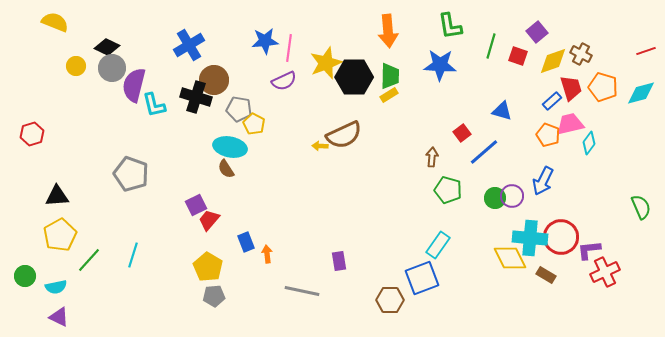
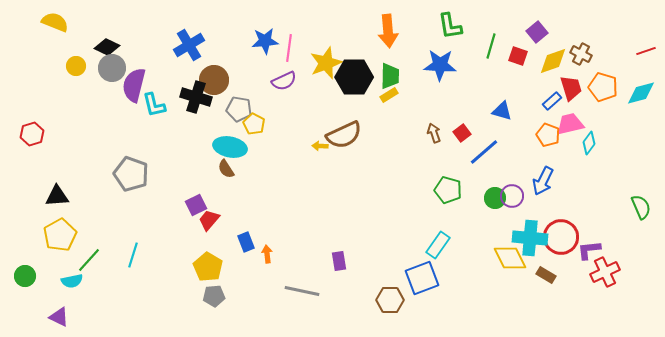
brown arrow at (432, 157): moved 2 px right, 24 px up; rotated 24 degrees counterclockwise
cyan semicircle at (56, 287): moved 16 px right, 6 px up
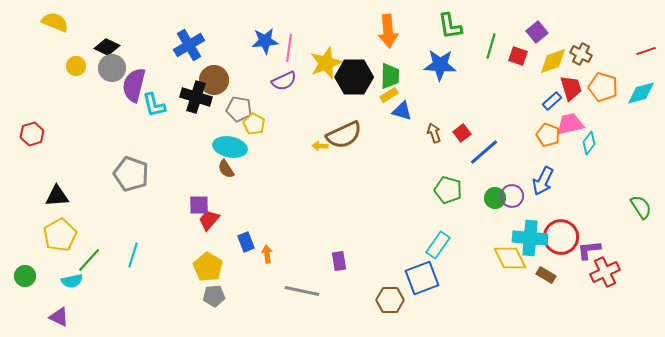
blue triangle at (502, 111): moved 100 px left
purple square at (196, 205): moved 3 px right; rotated 25 degrees clockwise
green semicircle at (641, 207): rotated 10 degrees counterclockwise
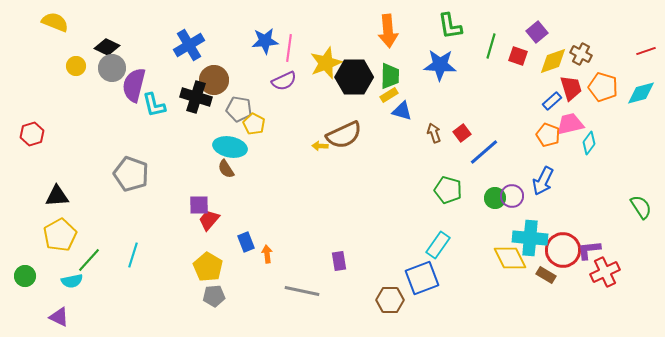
red circle at (561, 237): moved 2 px right, 13 px down
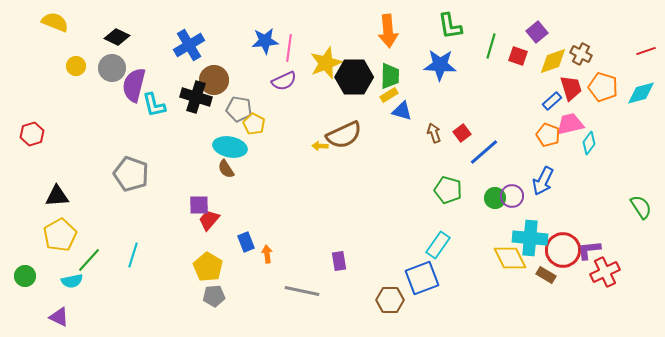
black diamond at (107, 47): moved 10 px right, 10 px up
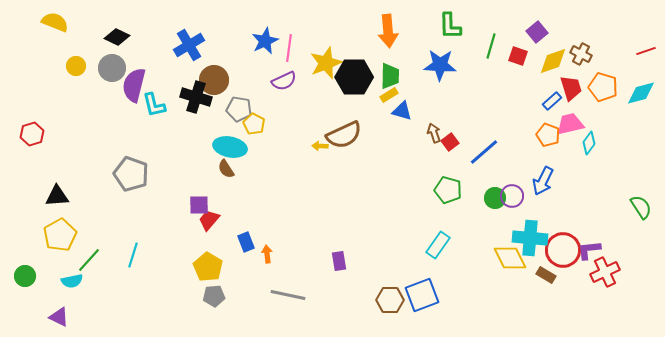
green L-shape at (450, 26): rotated 8 degrees clockwise
blue star at (265, 41): rotated 20 degrees counterclockwise
red square at (462, 133): moved 12 px left, 9 px down
blue square at (422, 278): moved 17 px down
gray line at (302, 291): moved 14 px left, 4 px down
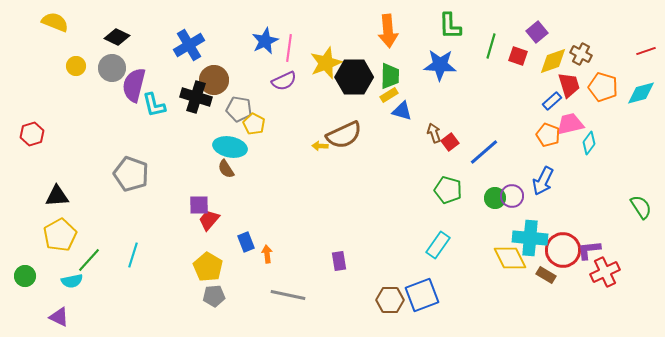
red trapezoid at (571, 88): moved 2 px left, 3 px up
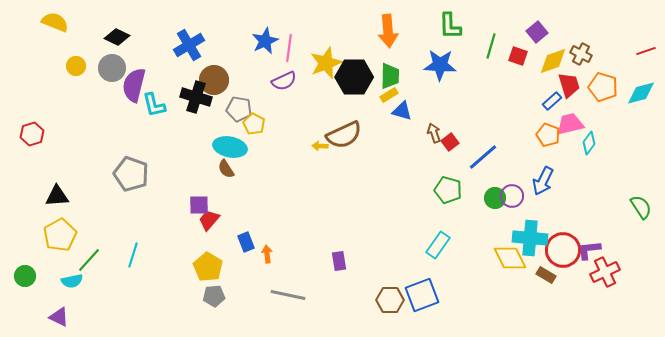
blue line at (484, 152): moved 1 px left, 5 px down
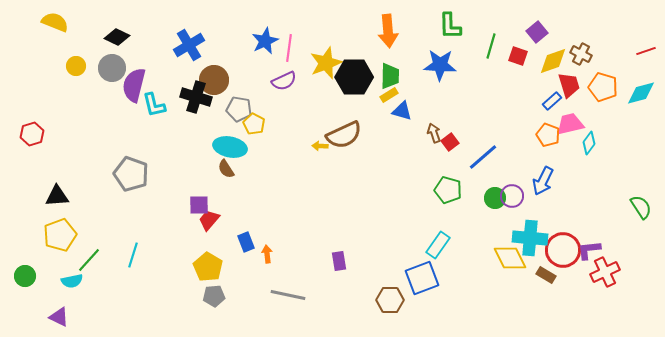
yellow pentagon at (60, 235): rotated 8 degrees clockwise
blue square at (422, 295): moved 17 px up
